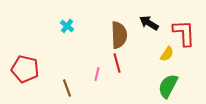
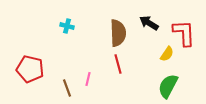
cyan cross: rotated 24 degrees counterclockwise
brown semicircle: moved 1 px left, 2 px up
red line: moved 1 px right, 1 px down
red pentagon: moved 5 px right
pink line: moved 9 px left, 5 px down
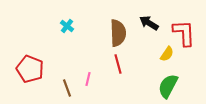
cyan cross: rotated 24 degrees clockwise
red pentagon: rotated 8 degrees clockwise
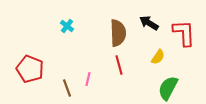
yellow semicircle: moved 9 px left, 3 px down
red line: moved 1 px right, 1 px down
green semicircle: moved 2 px down
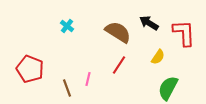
brown semicircle: moved 1 px up; rotated 56 degrees counterclockwise
red line: rotated 48 degrees clockwise
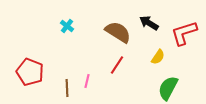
red L-shape: rotated 104 degrees counterclockwise
red line: moved 2 px left
red pentagon: moved 3 px down
pink line: moved 1 px left, 2 px down
brown line: rotated 18 degrees clockwise
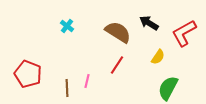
red L-shape: rotated 12 degrees counterclockwise
red pentagon: moved 2 px left, 2 px down
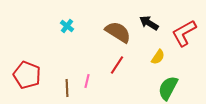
red pentagon: moved 1 px left, 1 px down
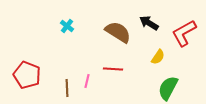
red line: moved 4 px left, 4 px down; rotated 60 degrees clockwise
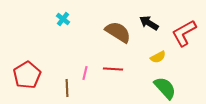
cyan cross: moved 4 px left, 7 px up
yellow semicircle: rotated 28 degrees clockwise
red pentagon: rotated 20 degrees clockwise
pink line: moved 2 px left, 8 px up
green semicircle: moved 3 px left; rotated 110 degrees clockwise
